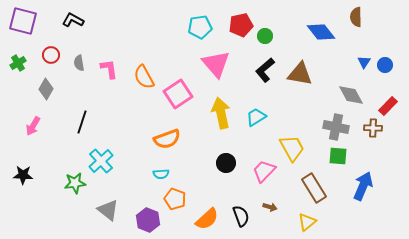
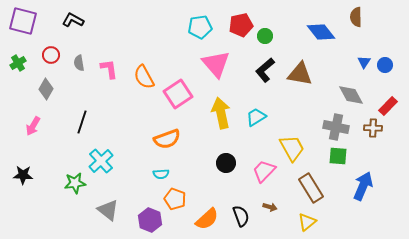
brown rectangle at (314, 188): moved 3 px left
purple hexagon at (148, 220): moved 2 px right
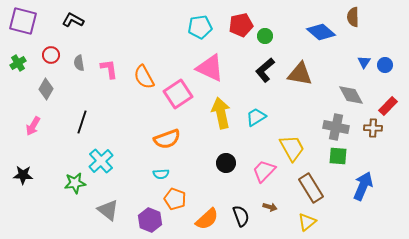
brown semicircle at (356, 17): moved 3 px left
blue diamond at (321, 32): rotated 12 degrees counterclockwise
pink triangle at (216, 64): moved 6 px left, 4 px down; rotated 24 degrees counterclockwise
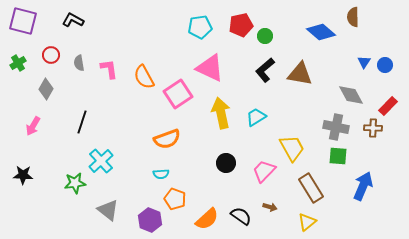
black semicircle at (241, 216): rotated 35 degrees counterclockwise
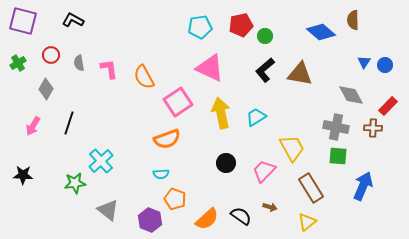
brown semicircle at (353, 17): moved 3 px down
pink square at (178, 94): moved 8 px down
black line at (82, 122): moved 13 px left, 1 px down
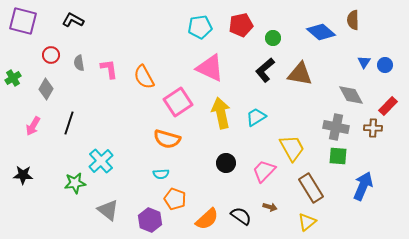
green circle at (265, 36): moved 8 px right, 2 px down
green cross at (18, 63): moved 5 px left, 15 px down
orange semicircle at (167, 139): rotated 36 degrees clockwise
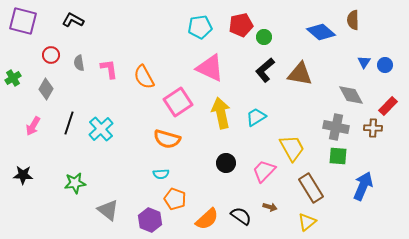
green circle at (273, 38): moved 9 px left, 1 px up
cyan cross at (101, 161): moved 32 px up
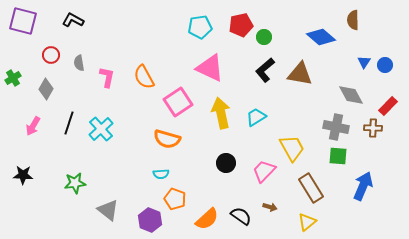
blue diamond at (321, 32): moved 5 px down
pink L-shape at (109, 69): moved 2 px left, 8 px down; rotated 20 degrees clockwise
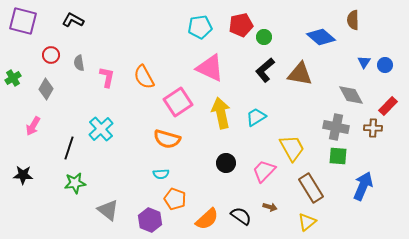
black line at (69, 123): moved 25 px down
